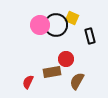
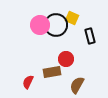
brown semicircle: moved 4 px down
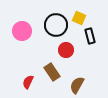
yellow square: moved 7 px right
pink circle: moved 18 px left, 6 px down
red circle: moved 9 px up
brown rectangle: rotated 66 degrees clockwise
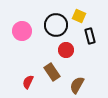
yellow square: moved 2 px up
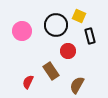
red circle: moved 2 px right, 1 px down
brown rectangle: moved 1 px left, 1 px up
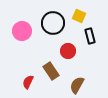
black circle: moved 3 px left, 2 px up
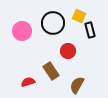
black rectangle: moved 6 px up
red semicircle: rotated 48 degrees clockwise
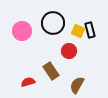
yellow square: moved 1 px left, 15 px down
red circle: moved 1 px right
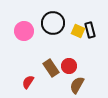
pink circle: moved 2 px right
red circle: moved 15 px down
brown rectangle: moved 3 px up
red semicircle: rotated 40 degrees counterclockwise
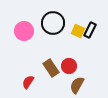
black rectangle: rotated 42 degrees clockwise
